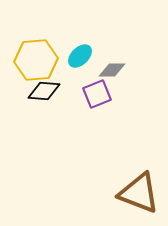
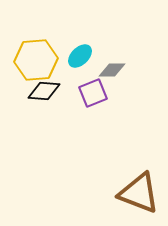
purple square: moved 4 px left, 1 px up
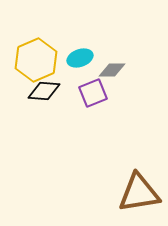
cyan ellipse: moved 2 px down; rotated 25 degrees clockwise
yellow hexagon: rotated 18 degrees counterclockwise
brown triangle: rotated 30 degrees counterclockwise
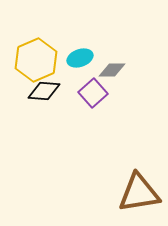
purple square: rotated 20 degrees counterclockwise
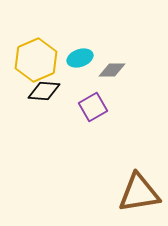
purple square: moved 14 px down; rotated 12 degrees clockwise
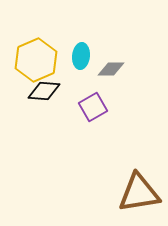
cyan ellipse: moved 1 px right, 2 px up; rotated 65 degrees counterclockwise
gray diamond: moved 1 px left, 1 px up
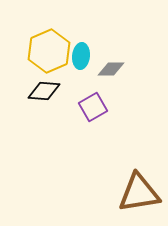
yellow hexagon: moved 13 px right, 9 px up
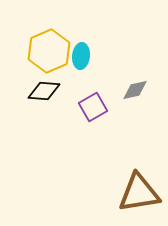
gray diamond: moved 24 px right, 21 px down; rotated 12 degrees counterclockwise
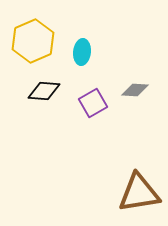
yellow hexagon: moved 16 px left, 10 px up
cyan ellipse: moved 1 px right, 4 px up
gray diamond: rotated 16 degrees clockwise
purple square: moved 4 px up
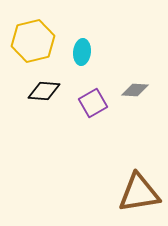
yellow hexagon: rotated 9 degrees clockwise
